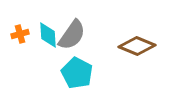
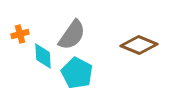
cyan diamond: moved 5 px left, 21 px down
brown diamond: moved 2 px right, 1 px up
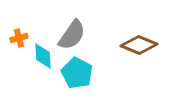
orange cross: moved 1 px left, 4 px down
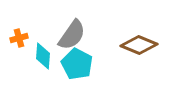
cyan diamond: rotated 8 degrees clockwise
cyan pentagon: moved 9 px up
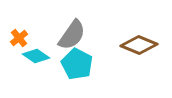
orange cross: rotated 24 degrees counterclockwise
cyan diamond: moved 7 px left; rotated 60 degrees counterclockwise
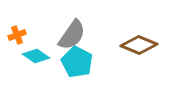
orange cross: moved 2 px left, 3 px up; rotated 18 degrees clockwise
cyan pentagon: moved 2 px up
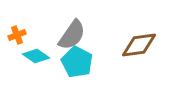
brown diamond: rotated 30 degrees counterclockwise
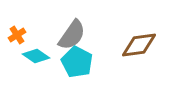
orange cross: rotated 12 degrees counterclockwise
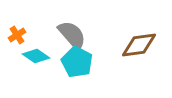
gray semicircle: rotated 76 degrees counterclockwise
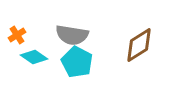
gray semicircle: rotated 140 degrees clockwise
brown diamond: rotated 24 degrees counterclockwise
cyan diamond: moved 2 px left, 1 px down
